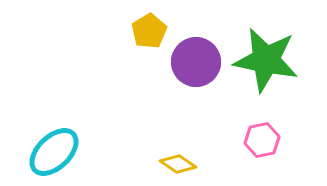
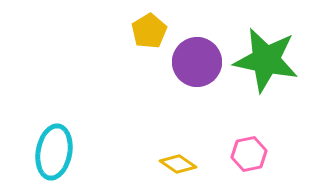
purple circle: moved 1 px right
pink hexagon: moved 13 px left, 14 px down
cyan ellipse: rotated 36 degrees counterclockwise
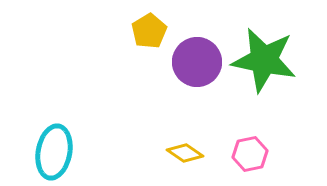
green star: moved 2 px left
pink hexagon: moved 1 px right
yellow diamond: moved 7 px right, 11 px up
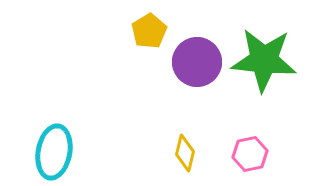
green star: rotated 6 degrees counterclockwise
yellow diamond: rotated 69 degrees clockwise
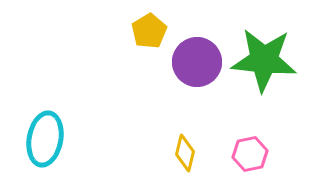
cyan ellipse: moved 9 px left, 13 px up
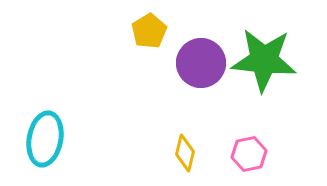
purple circle: moved 4 px right, 1 px down
pink hexagon: moved 1 px left
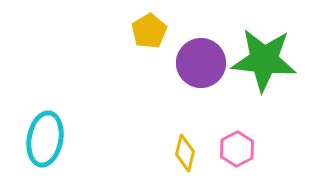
pink hexagon: moved 12 px left, 5 px up; rotated 16 degrees counterclockwise
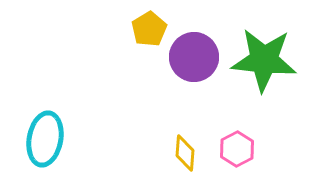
yellow pentagon: moved 2 px up
purple circle: moved 7 px left, 6 px up
yellow diamond: rotated 9 degrees counterclockwise
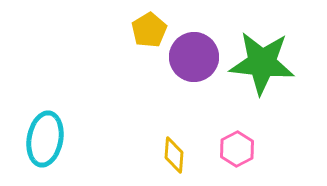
yellow pentagon: moved 1 px down
green star: moved 2 px left, 3 px down
yellow diamond: moved 11 px left, 2 px down
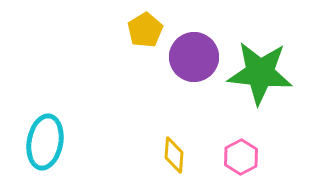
yellow pentagon: moved 4 px left
green star: moved 2 px left, 10 px down
cyan ellipse: moved 3 px down
pink hexagon: moved 4 px right, 8 px down
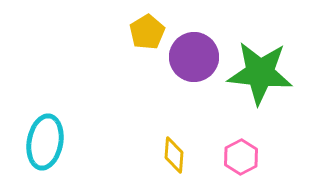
yellow pentagon: moved 2 px right, 2 px down
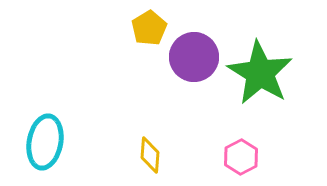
yellow pentagon: moved 2 px right, 4 px up
green star: rotated 26 degrees clockwise
yellow diamond: moved 24 px left
